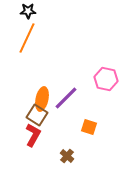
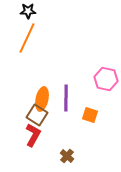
purple line: rotated 44 degrees counterclockwise
orange square: moved 1 px right, 12 px up
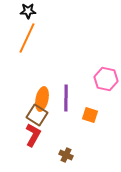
brown cross: moved 1 px left, 1 px up; rotated 16 degrees counterclockwise
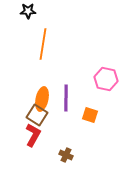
orange line: moved 16 px right, 6 px down; rotated 16 degrees counterclockwise
